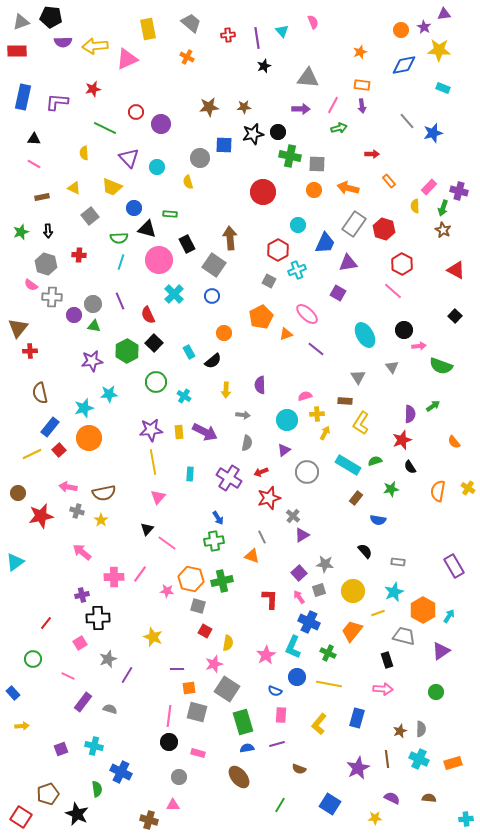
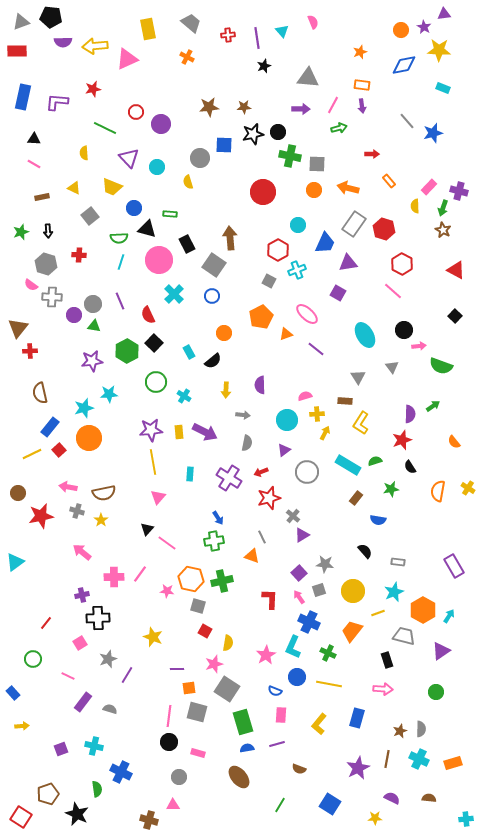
brown line at (387, 759): rotated 18 degrees clockwise
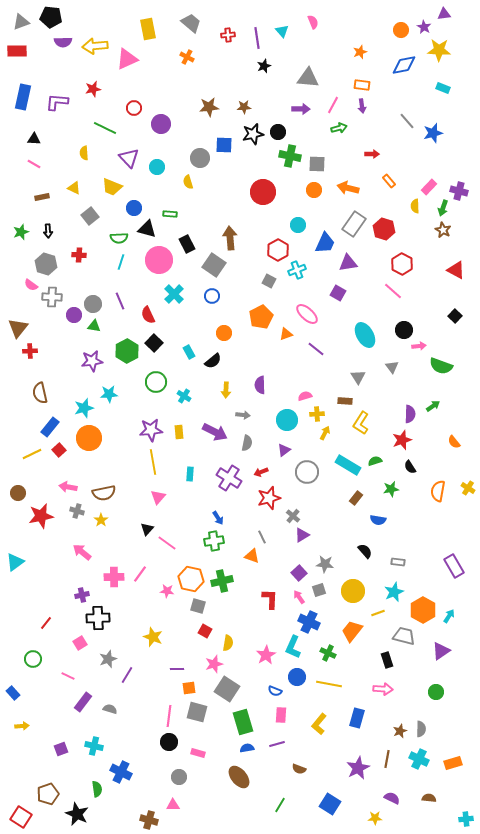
red circle at (136, 112): moved 2 px left, 4 px up
purple arrow at (205, 432): moved 10 px right
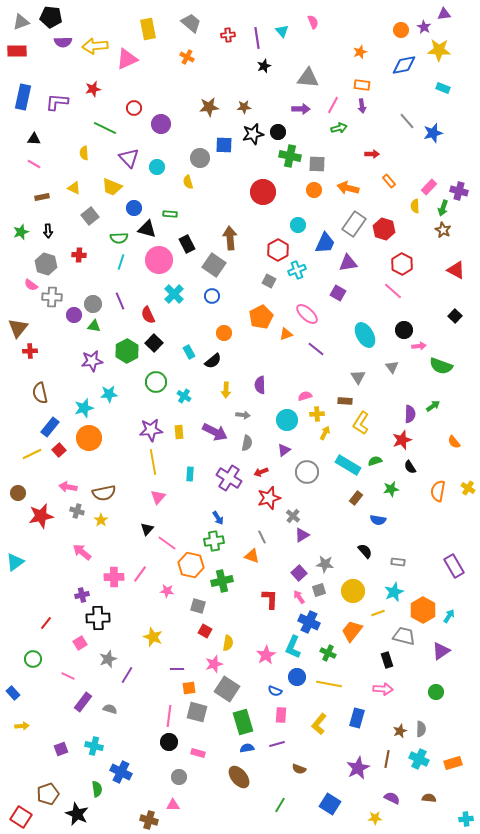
orange hexagon at (191, 579): moved 14 px up
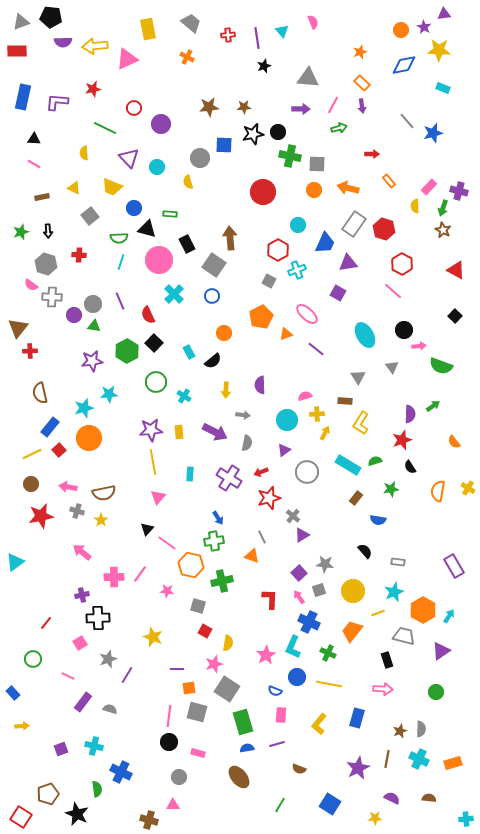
orange rectangle at (362, 85): moved 2 px up; rotated 35 degrees clockwise
brown circle at (18, 493): moved 13 px right, 9 px up
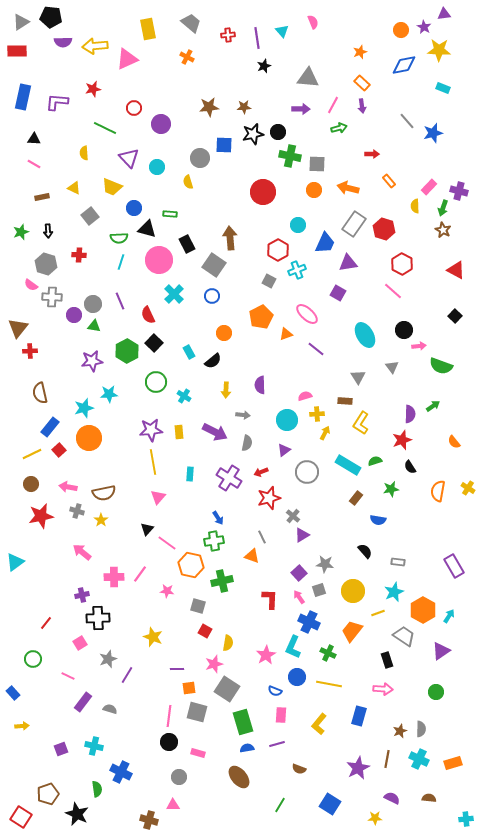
gray triangle at (21, 22): rotated 12 degrees counterclockwise
gray trapezoid at (404, 636): rotated 20 degrees clockwise
blue rectangle at (357, 718): moved 2 px right, 2 px up
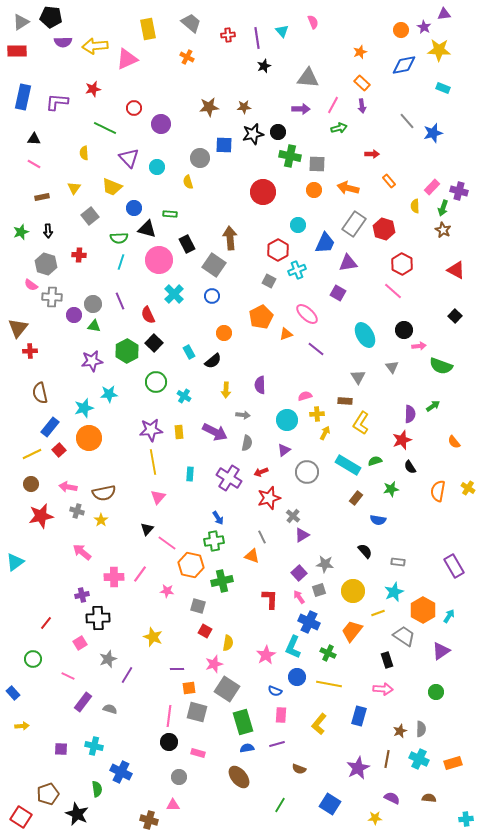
pink rectangle at (429, 187): moved 3 px right
yellow triangle at (74, 188): rotated 40 degrees clockwise
purple square at (61, 749): rotated 24 degrees clockwise
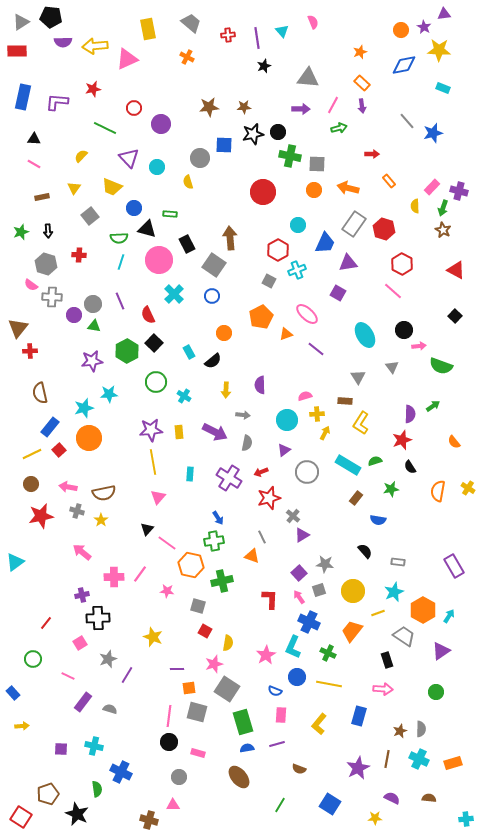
yellow semicircle at (84, 153): moved 3 px left, 3 px down; rotated 48 degrees clockwise
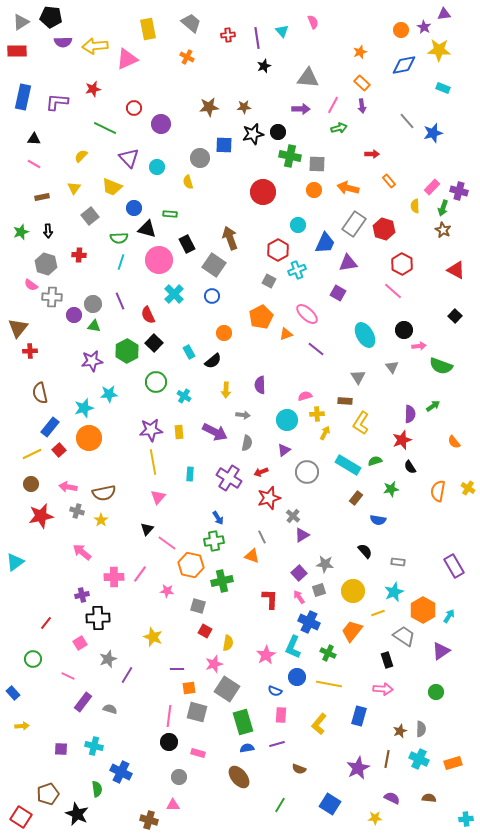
brown arrow at (230, 238): rotated 15 degrees counterclockwise
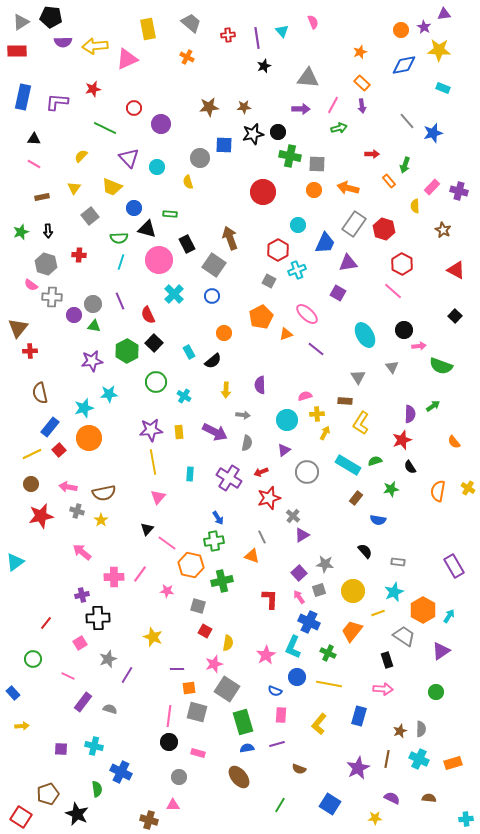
green arrow at (443, 208): moved 38 px left, 43 px up
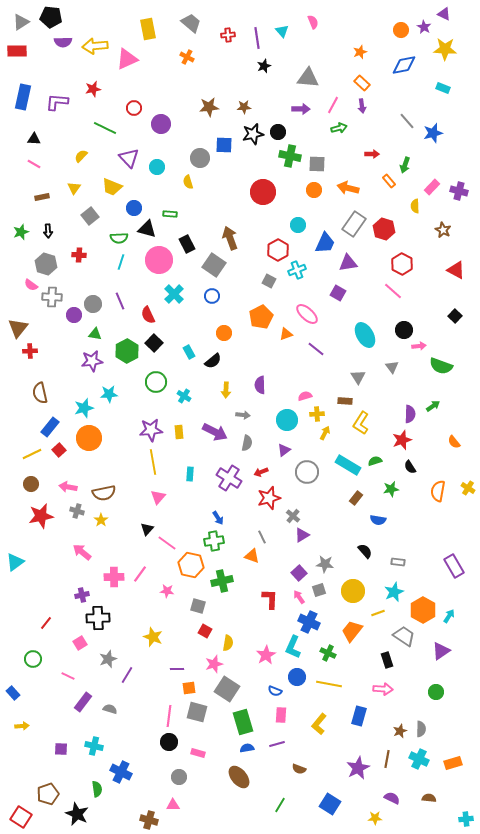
purple triangle at (444, 14): rotated 32 degrees clockwise
yellow star at (439, 50): moved 6 px right, 1 px up
green triangle at (94, 326): moved 1 px right, 8 px down
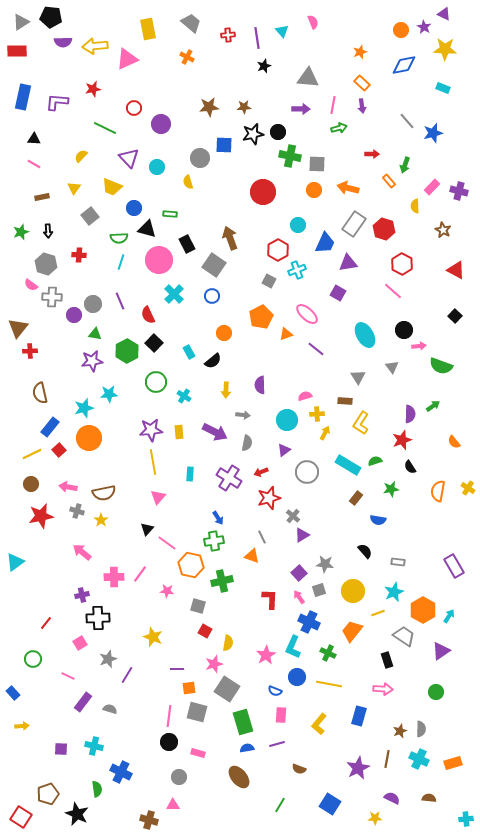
pink line at (333, 105): rotated 18 degrees counterclockwise
